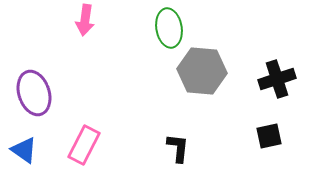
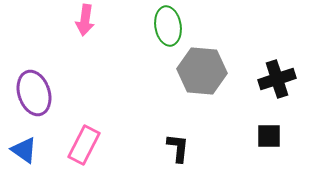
green ellipse: moved 1 px left, 2 px up
black square: rotated 12 degrees clockwise
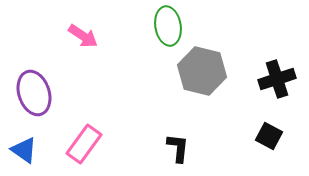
pink arrow: moved 2 px left, 16 px down; rotated 64 degrees counterclockwise
gray hexagon: rotated 9 degrees clockwise
black square: rotated 28 degrees clockwise
pink rectangle: moved 1 px up; rotated 9 degrees clockwise
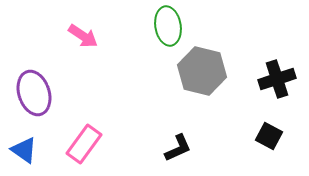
black L-shape: rotated 60 degrees clockwise
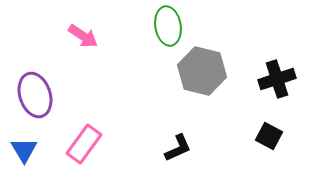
purple ellipse: moved 1 px right, 2 px down
blue triangle: rotated 24 degrees clockwise
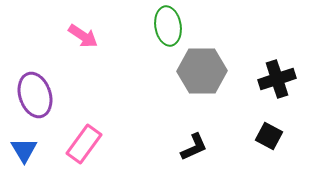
gray hexagon: rotated 15 degrees counterclockwise
black L-shape: moved 16 px right, 1 px up
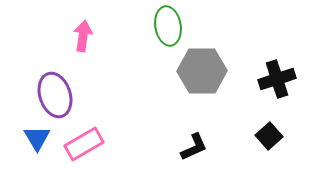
pink arrow: rotated 116 degrees counterclockwise
purple ellipse: moved 20 px right
black square: rotated 20 degrees clockwise
pink rectangle: rotated 24 degrees clockwise
blue triangle: moved 13 px right, 12 px up
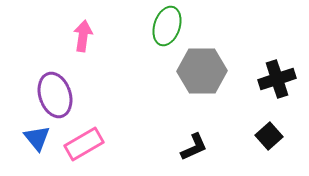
green ellipse: moved 1 px left; rotated 27 degrees clockwise
blue triangle: rotated 8 degrees counterclockwise
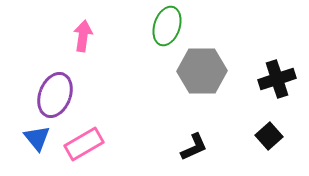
purple ellipse: rotated 39 degrees clockwise
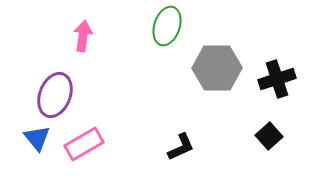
gray hexagon: moved 15 px right, 3 px up
black L-shape: moved 13 px left
